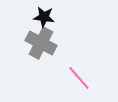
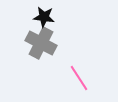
pink line: rotated 8 degrees clockwise
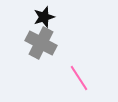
black star: rotated 25 degrees counterclockwise
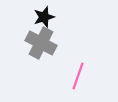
pink line: moved 1 px left, 2 px up; rotated 52 degrees clockwise
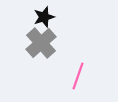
gray cross: rotated 20 degrees clockwise
